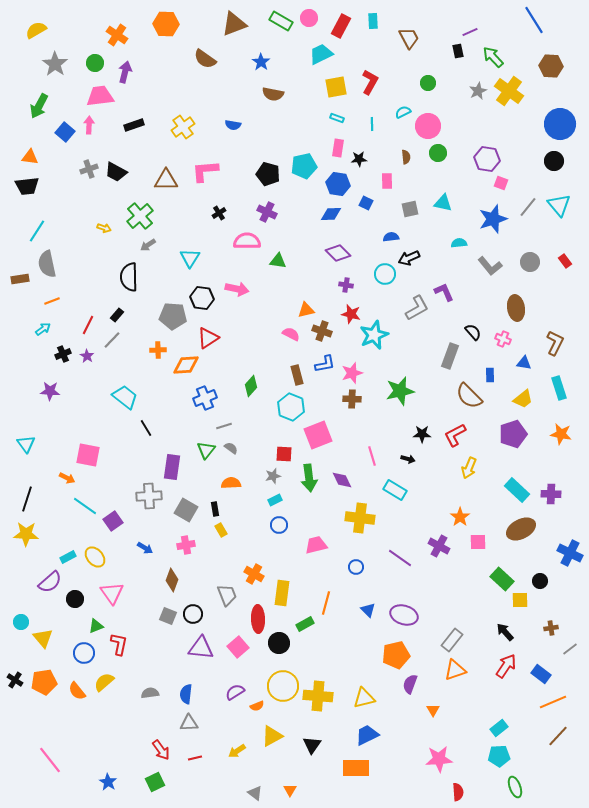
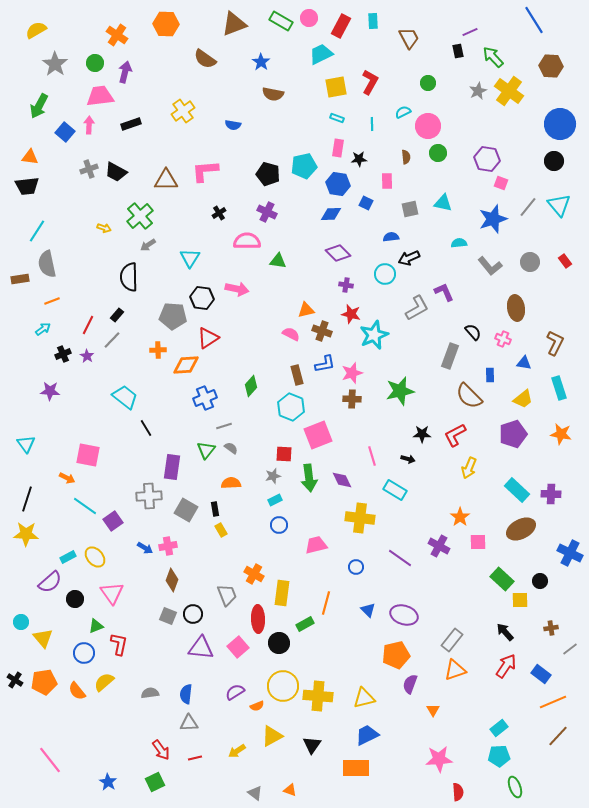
black rectangle at (134, 125): moved 3 px left, 1 px up
yellow cross at (183, 127): moved 16 px up
pink cross at (186, 545): moved 18 px left, 1 px down
orange triangle at (290, 790): rotated 40 degrees counterclockwise
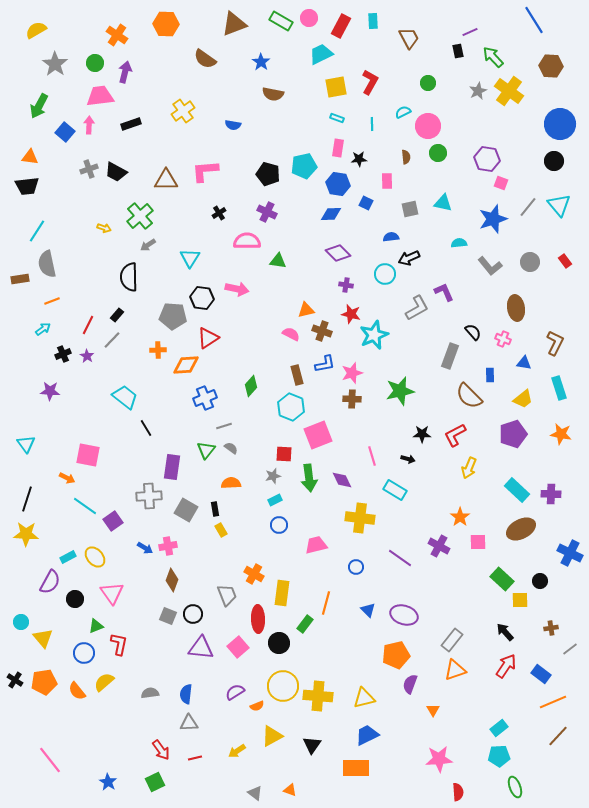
purple semicircle at (50, 582): rotated 20 degrees counterclockwise
green rectangle at (305, 624): rotated 24 degrees counterclockwise
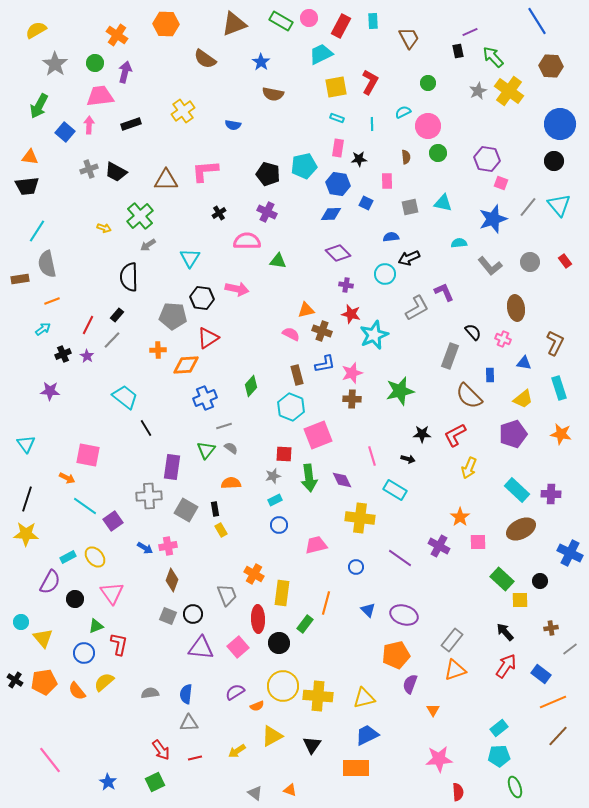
blue line at (534, 20): moved 3 px right, 1 px down
gray square at (410, 209): moved 2 px up
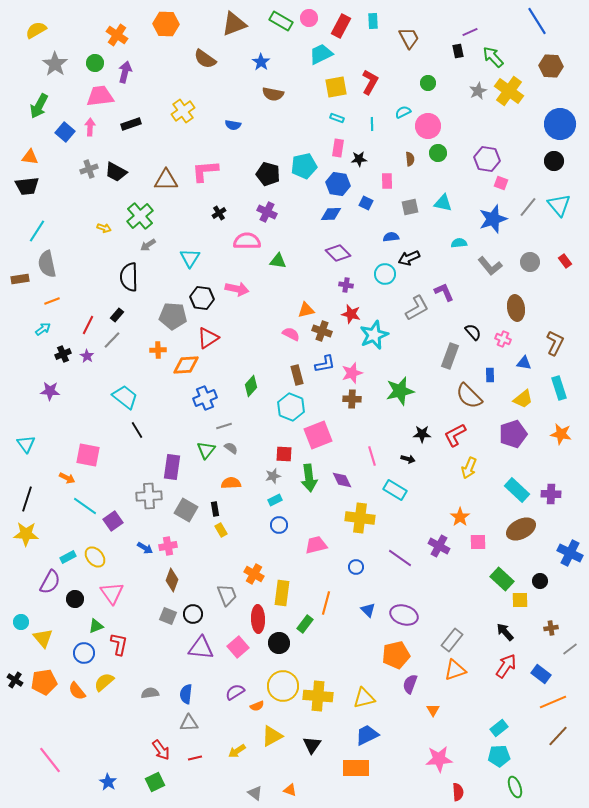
pink arrow at (89, 125): moved 1 px right, 2 px down
brown semicircle at (406, 157): moved 4 px right, 2 px down
black line at (146, 428): moved 9 px left, 2 px down
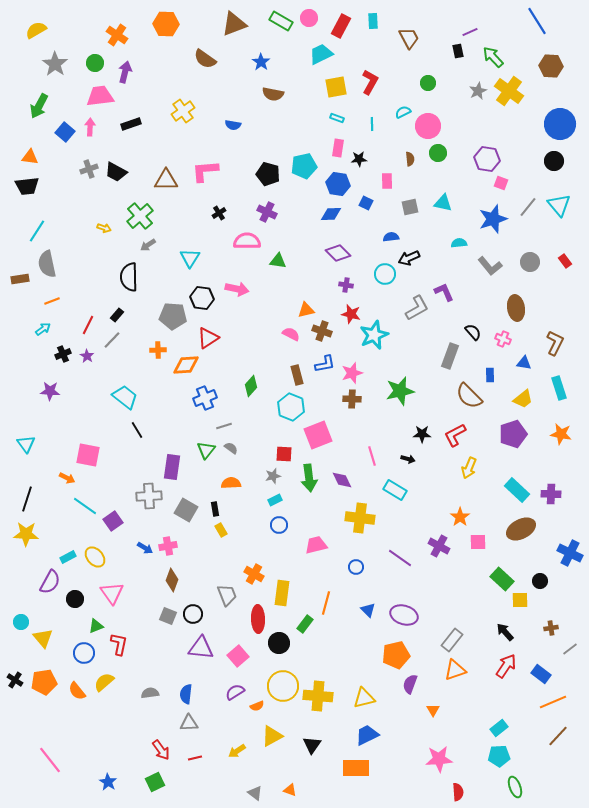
pink square at (238, 647): moved 9 px down
